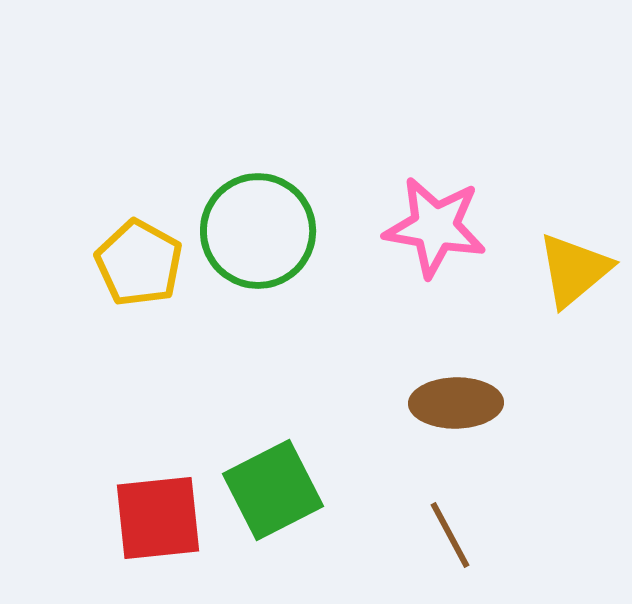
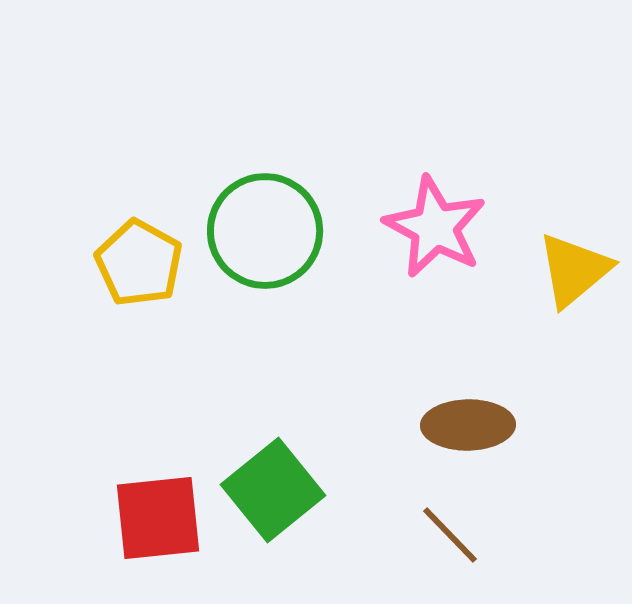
pink star: rotated 18 degrees clockwise
green circle: moved 7 px right
brown ellipse: moved 12 px right, 22 px down
green square: rotated 12 degrees counterclockwise
brown line: rotated 16 degrees counterclockwise
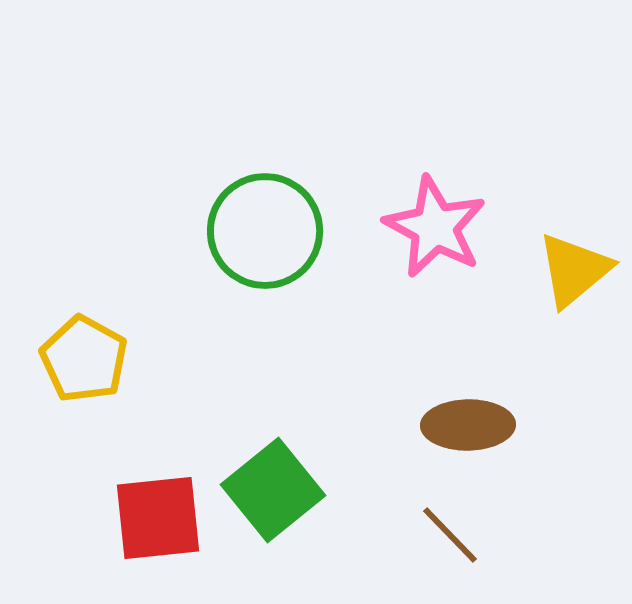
yellow pentagon: moved 55 px left, 96 px down
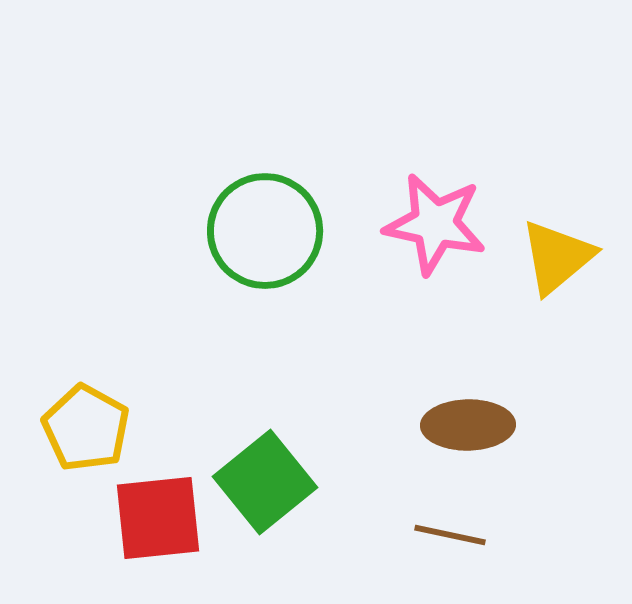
pink star: moved 3 px up; rotated 16 degrees counterclockwise
yellow triangle: moved 17 px left, 13 px up
yellow pentagon: moved 2 px right, 69 px down
green square: moved 8 px left, 8 px up
brown line: rotated 34 degrees counterclockwise
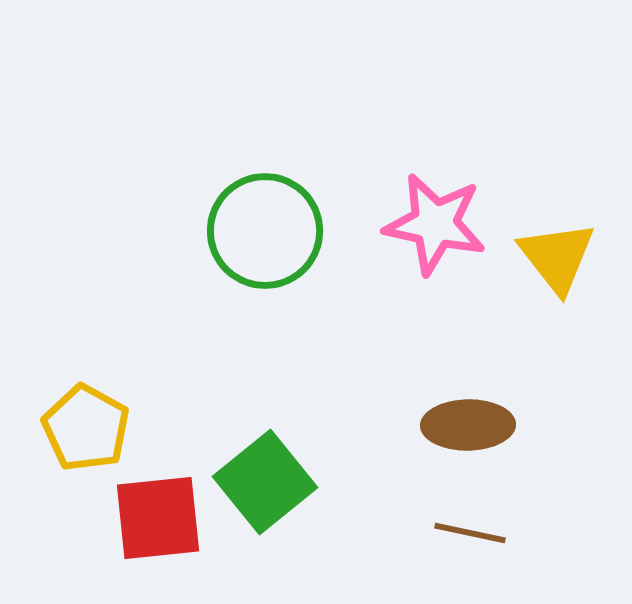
yellow triangle: rotated 28 degrees counterclockwise
brown line: moved 20 px right, 2 px up
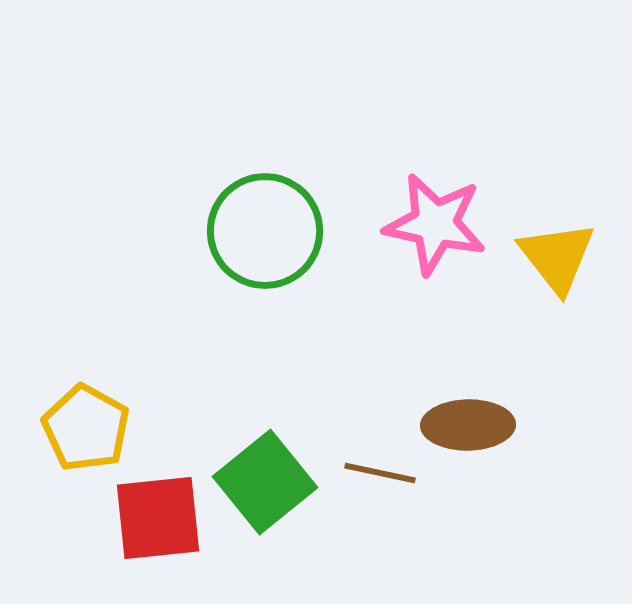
brown line: moved 90 px left, 60 px up
